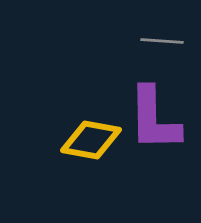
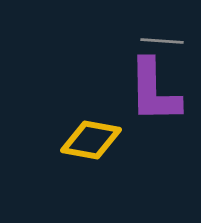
purple L-shape: moved 28 px up
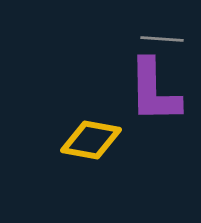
gray line: moved 2 px up
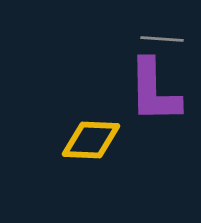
yellow diamond: rotated 8 degrees counterclockwise
